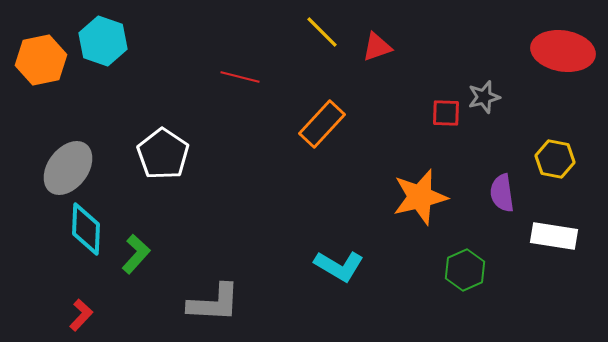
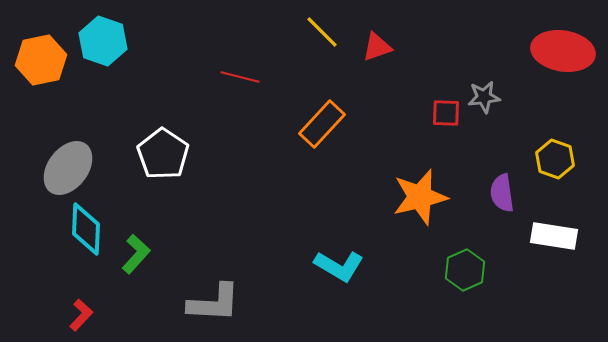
gray star: rotated 8 degrees clockwise
yellow hexagon: rotated 9 degrees clockwise
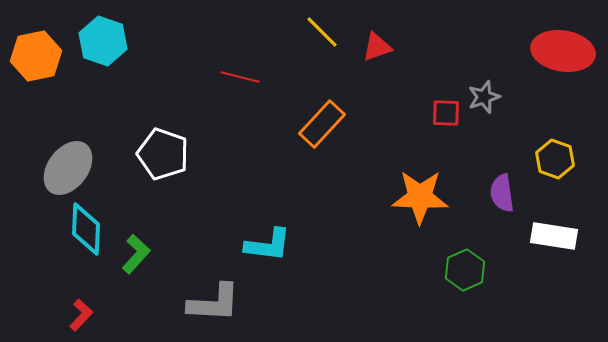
orange hexagon: moved 5 px left, 4 px up
gray star: rotated 12 degrees counterclockwise
white pentagon: rotated 15 degrees counterclockwise
orange star: rotated 16 degrees clockwise
cyan L-shape: moved 71 px left, 21 px up; rotated 24 degrees counterclockwise
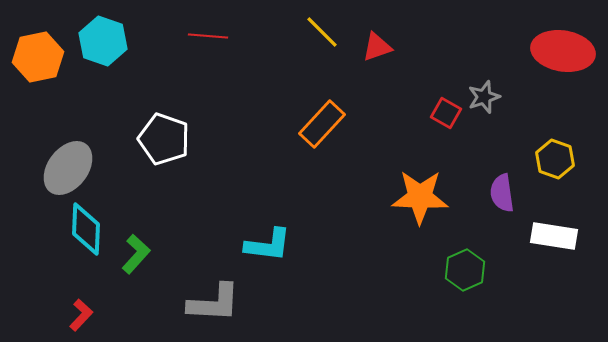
orange hexagon: moved 2 px right, 1 px down
red line: moved 32 px left, 41 px up; rotated 9 degrees counterclockwise
red square: rotated 28 degrees clockwise
white pentagon: moved 1 px right, 15 px up
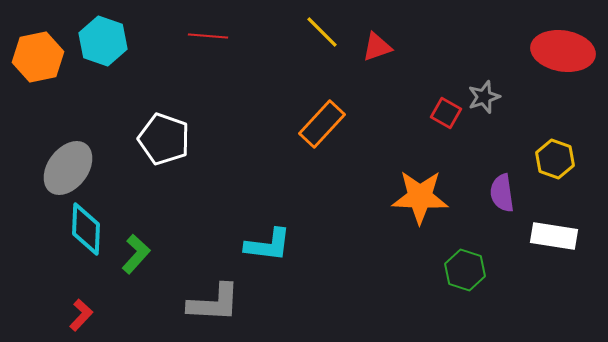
green hexagon: rotated 18 degrees counterclockwise
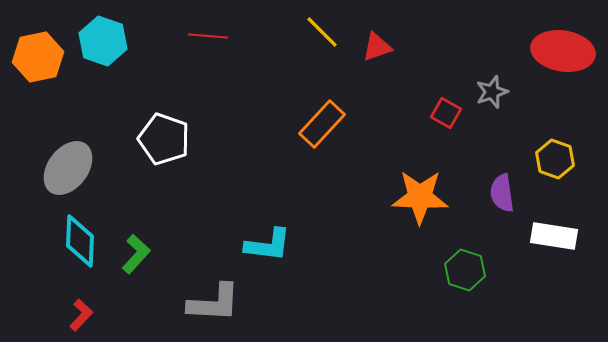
gray star: moved 8 px right, 5 px up
cyan diamond: moved 6 px left, 12 px down
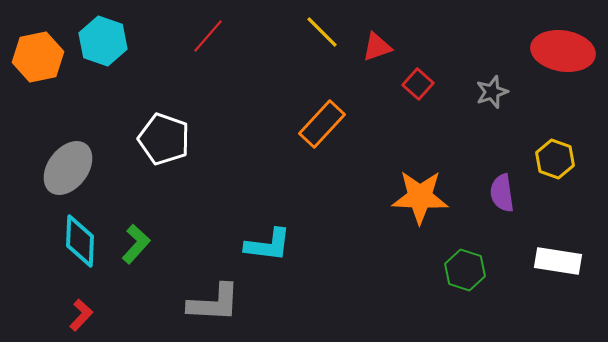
red line: rotated 54 degrees counterclockwise
red square: moved 28 px left, 29 px up; rotated 12 degrees clockwise
white rectangle: moved 4 px right, 25 px down
green L-shape: moved 10 px up
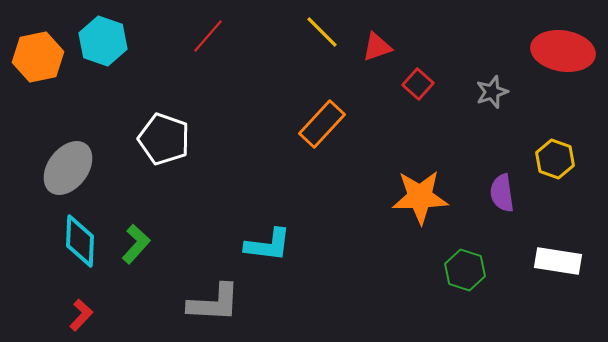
orange star: rotated 4 degrees counterclockwise
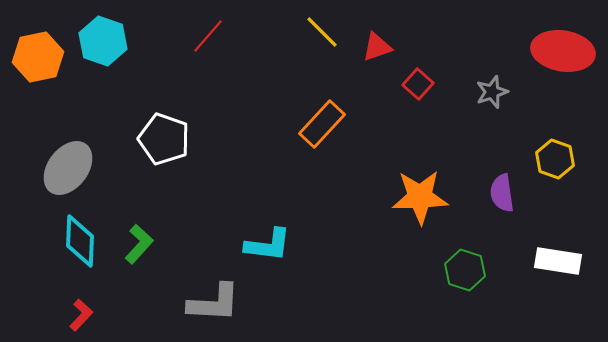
green L-shape: moved 3 px right
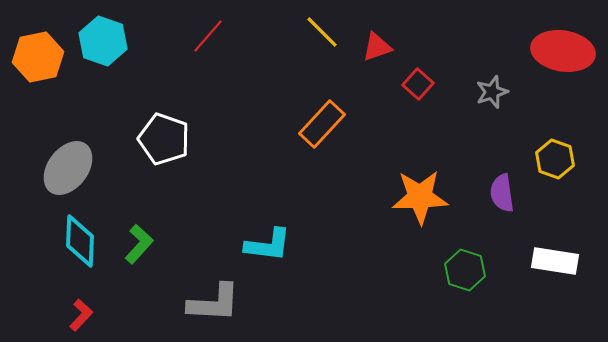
white rectangle: moved 3 px left
